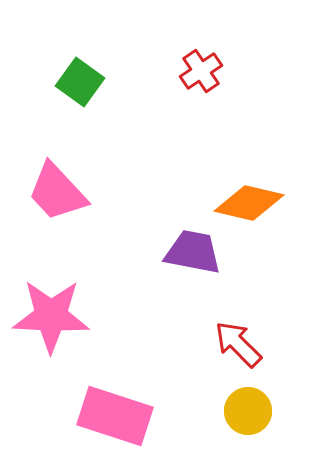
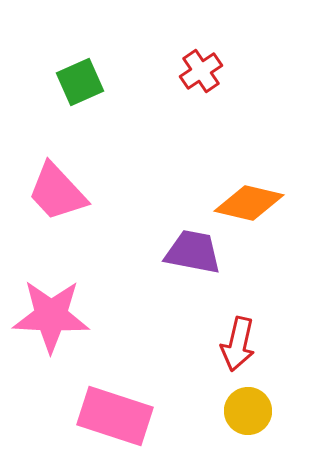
green square: rotated 30 degrees clockwise
red arrow: rotated 122 degrees counterclockwise
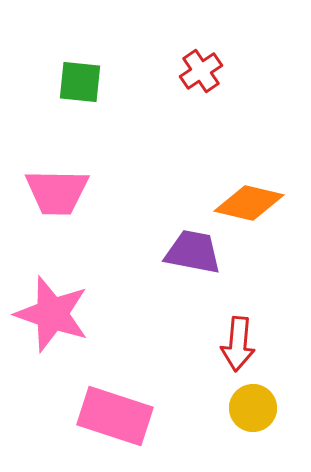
green square: rotated 30 degrees clockwise
pink trapezoid: rotated 46 degrees counterclockwise
pink star: moved 1 px right, 2 px up; rotated 16 degrees clockwise
red arrow: rotated 8 degrees counterclockwise
yellow circle: moved 5 px right, 3 px up
